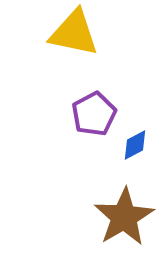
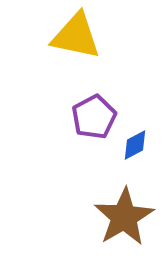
yellow triangle: moved 2 px right, 3 px down
purple pentagon: moved 3 px down
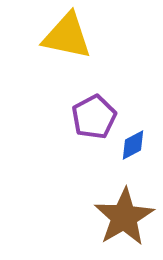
yellow triangle: moved 9 px left
blue diamond: moved 2 px left
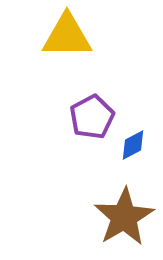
yellow triangle: rotated 12 degrees counterclockwise
purple pentagon: moved 2 px left
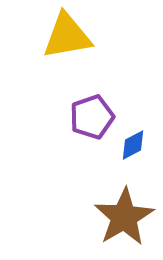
yellow triangle: rotated 10 degrees counterclockwise
purple pentagon: rotated 9 degrees clockwise
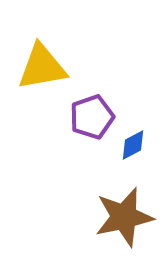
yellow triangle: moved 25 px left, 31 px down
brown star: rotated 18 degrees clockwise
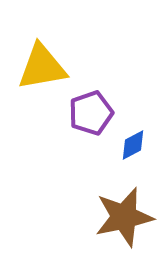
purple pentagon: moved 1 px left, 4 px up
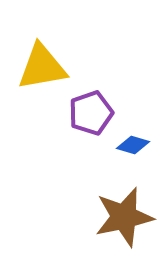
blue diamond: rotated 44 degrees clockwise
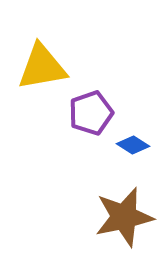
blue diamond: rotated 16 degrees clockwise
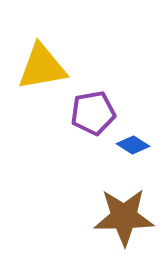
purple pentagon: moved 2 px right; rotated 9 degrees clockwise
brown star: rotated 12 degrees clockwise
